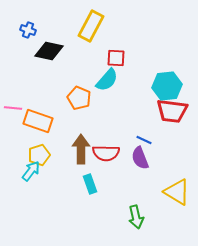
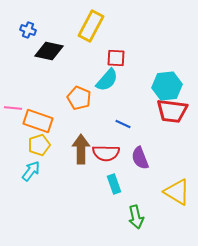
blue line: moved 21 px left, 16 px up
yellow pentagon: moved 10 px up
cyan rectangle: moved 24 px right
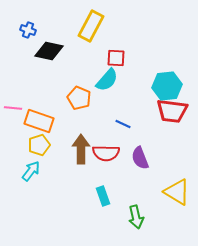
orange rectangle: moved 1 px right
cyan rectangle: moved 11 px left, 12 px down
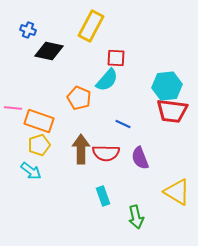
cyan arrow: rotated 90 degrees clockwise
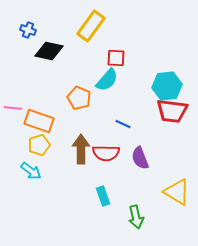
yellow rectangle: rotated 8 degrees clockwise
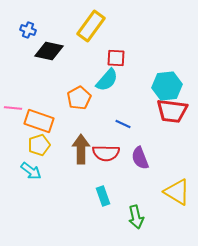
orange pentagon: rotated 20 degrees clockwise
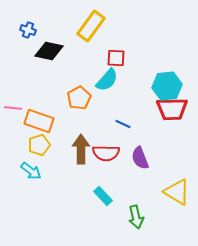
red trapezoid: moved 2 px up; rotated 8 degrees counterclockwise
cyan rectangle: rotated 24 degrees counterclockwise
